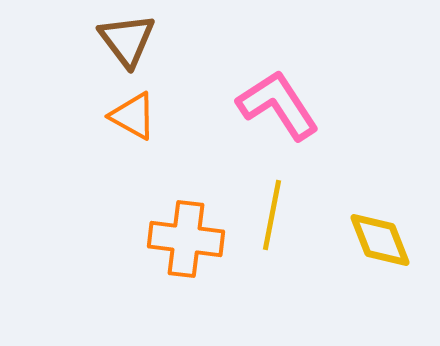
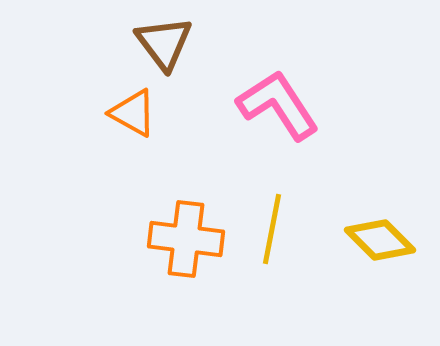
brown triangle: moved 37 px right, 3 px down
orange triangle: moved 3 px up
yellow line: moved 14 px down
yellow diamond: rotated 24 degrees counterclockwise
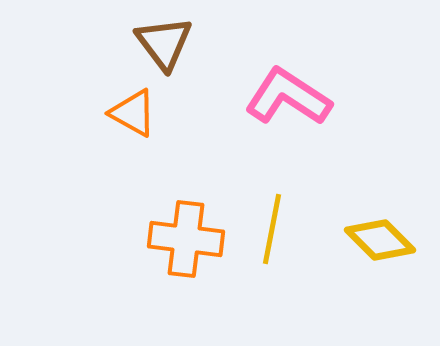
pink L-shape: moved 10 px right, 8 px up; rotated 24 degrees counterclockwise
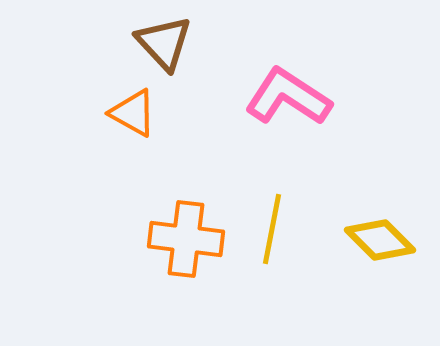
brown triangle: rotated 6 degrees counterclockwise
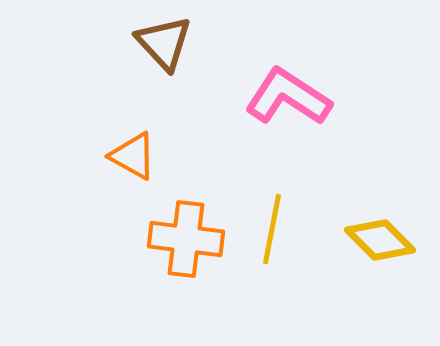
orange triangle: moved 43 px down
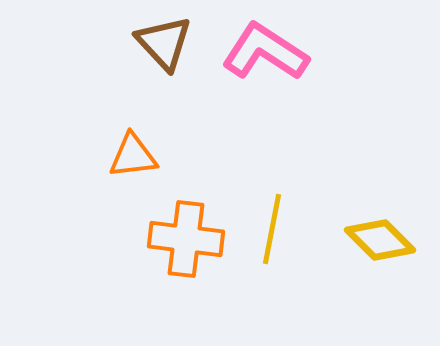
pink L-shape: moved 23 px left, 45 px up
orange triangle: rotated 36 degrees counterclockwise
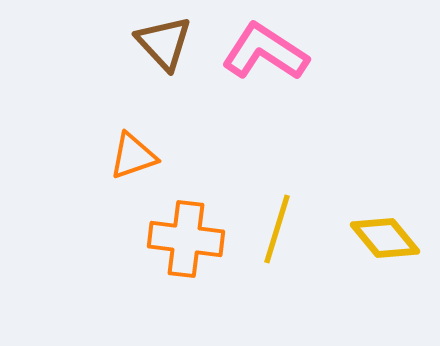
orange triangle: rotated 12 degrees counterclockwise
yellow line: moved 5 px right; rotated 6 degrees clockwise
yellow diamond: moved 5 px right, 2 px up; rotated 6 degrees clockwise
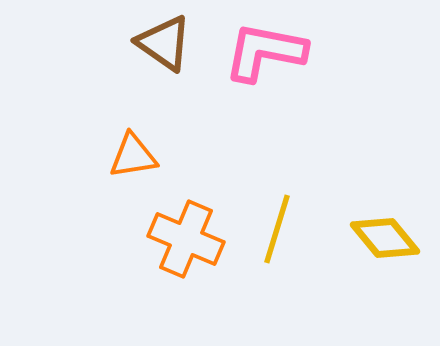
brown triangle: rotated 12 degrees counterclockwise
pink L-shape: rotated 22 degrees counterclockwise
orange triangle: rotated 10 degrees clockwise
orange cross: rotated 16 degrees clockwise
